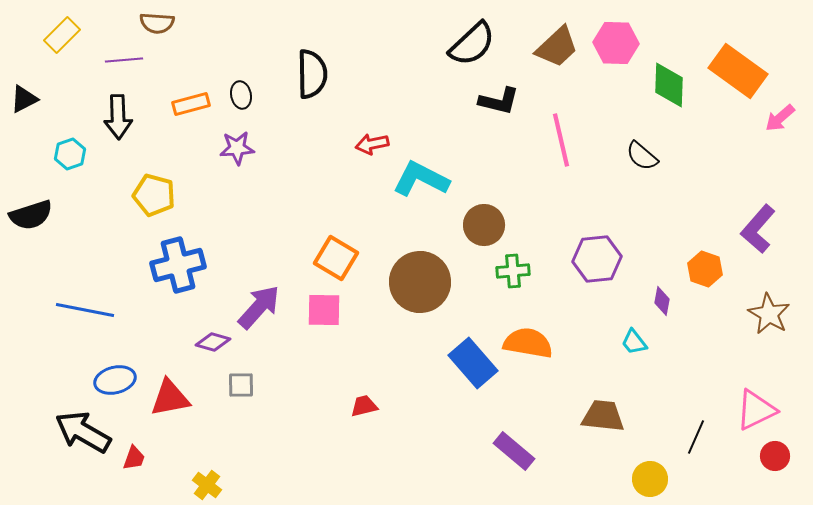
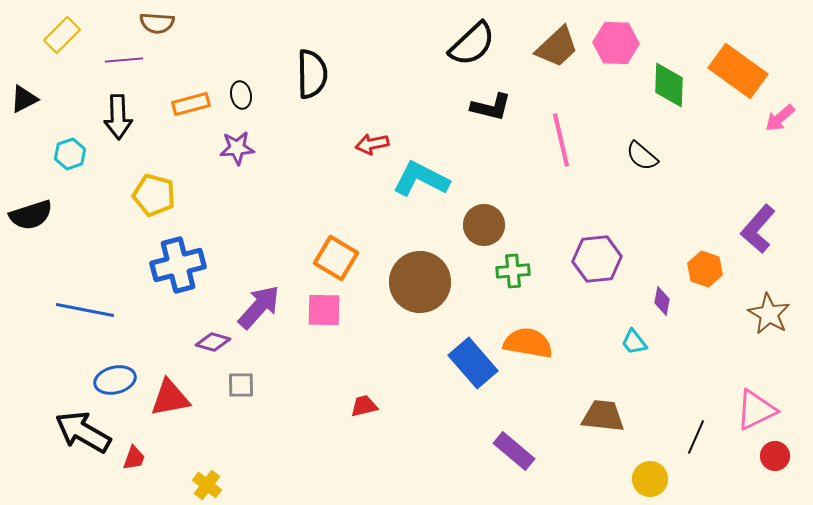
black L-shape at (499, 101): moved 8 px left, 6 px down
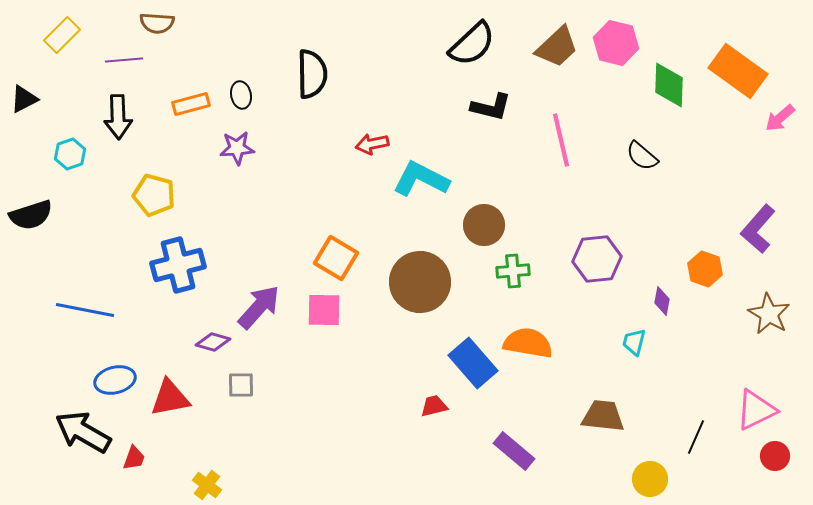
pink hexagon at (616, 43): rotated 12 degrees clockwise
cyan trapezoid at (634, 342): rotated 52 degrees clockwise
red trapezoid at (364, 406): moved 70 px right
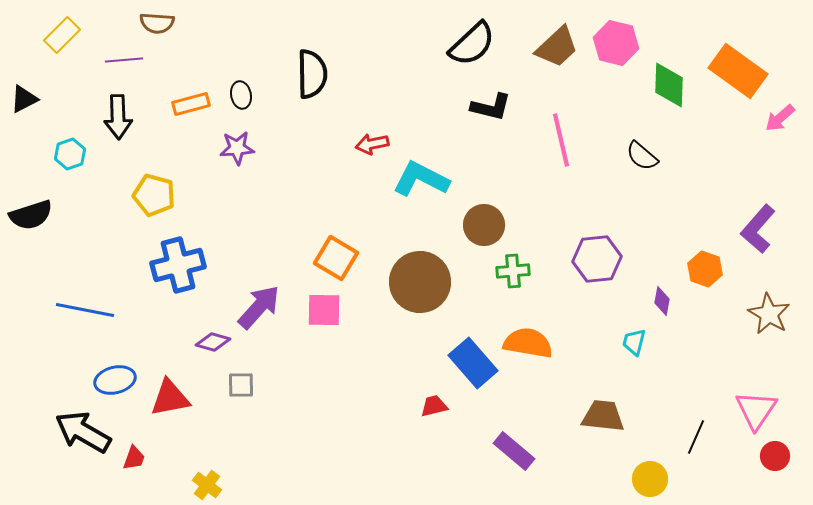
pink triangle at (756, 410): rotated 30 degrees counterclockwise
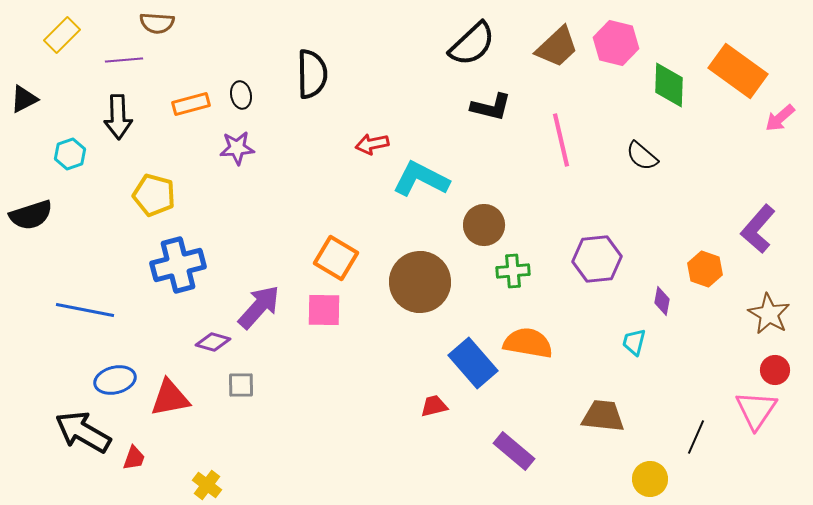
red circle at (775, 456): moved 86 px up
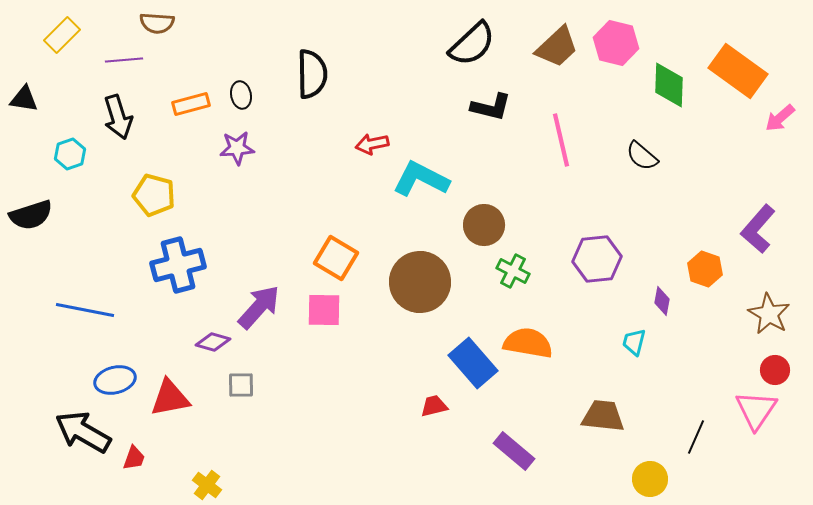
black triangle at (24, 99): rotated 36 degrees clockwise
black arrow at (118, 117): rotated 15 degrees counterclockwise
green cross at (513, 271): rotated 32 degrees clockwise
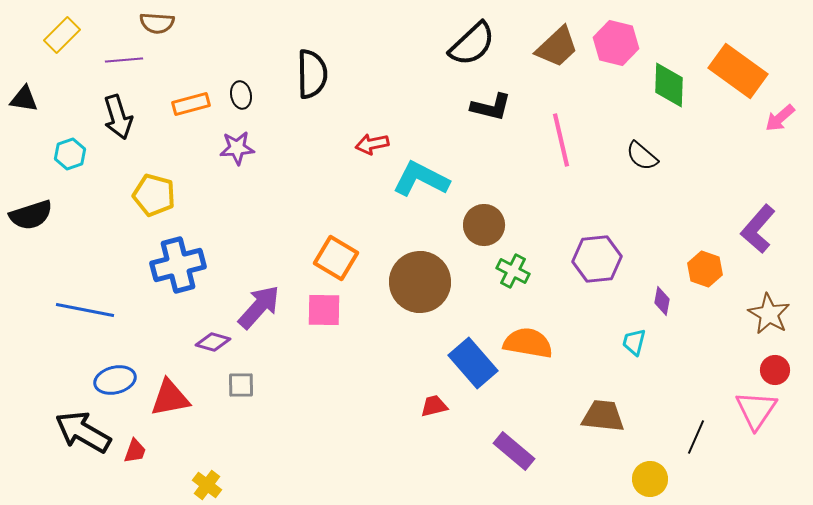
red trapezoid at (134, 458): moved 1 px right, 7 px up
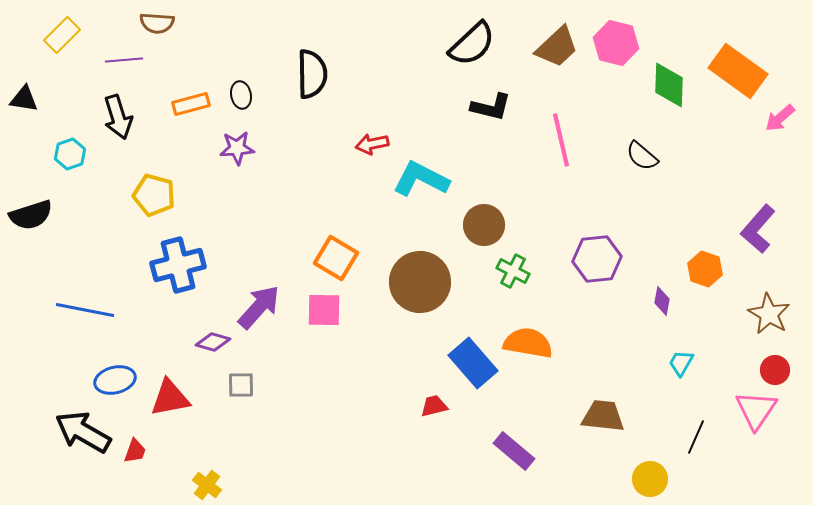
cyan trapezoid at (634, 342): moved 47 px right, 21 px down; rotated 16 degrees clockwise
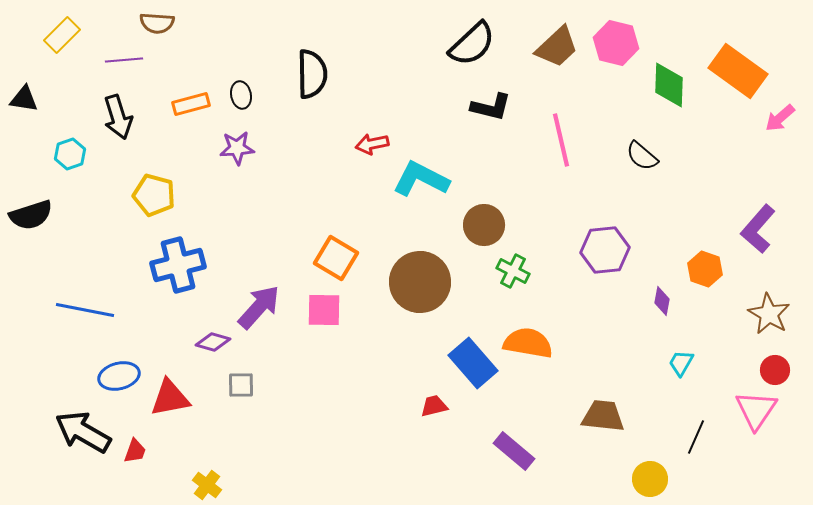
purple hexagon at (597, 259): moved 8 px right, 9 px up
blue ellipse at (115, 380): moved 4 px right, 4 px up
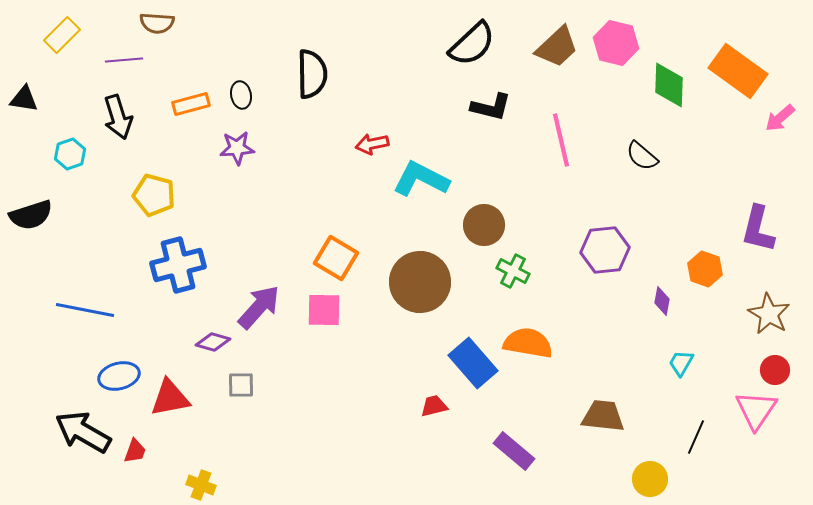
purple L-shape at (758, 229): rotated 27 degrees counterclockwise
yellow cross at (207, 485): moved 6 px left; rotated 16 degrees counterclockwise
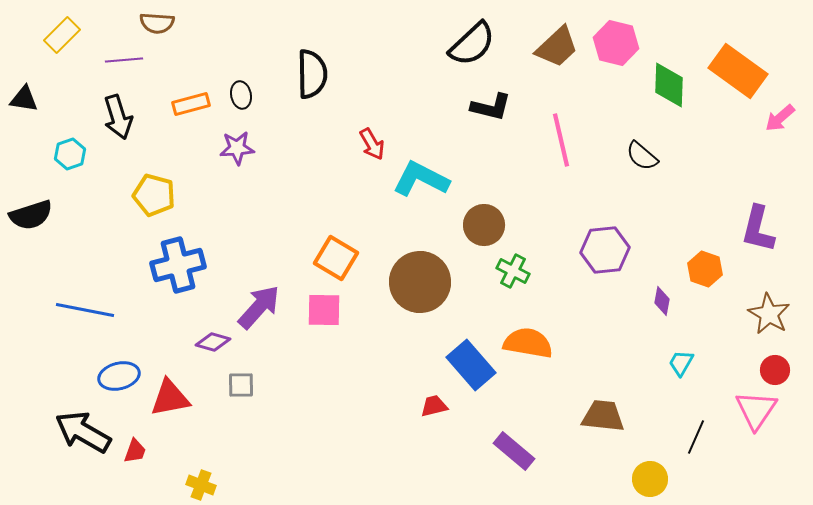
red arrow at (372, 144): rotated 108 degrees counterclockwise
blue rectangle at (473, 363): moved 2 px left, 2 px down
